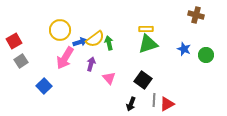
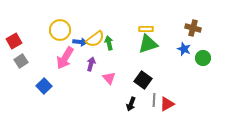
brown cross: moved 3 px left, 13 px down
blue arrow: rotated 24 degrees clockwise
green circle: moved 3 px left, 3 px down
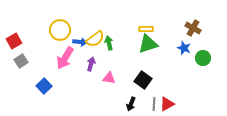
brown cross: rotated 14 degrees clockwise
blue star: moved 1 px up
pink triangle: rotated 40 degrees counterclockwise
gray line: moved 4 px down
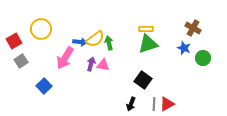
yellow circle: moved 19 px left, 1 px up
pink triangle: moved 6 px left, 13 px up
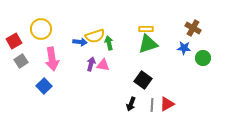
yellow semicircle: moved 3 px up; rotated 18 degrees clockwise
blue star: rotated 16 degrees counterclockwise
pink arrow: moved 13 px left, 1 px down; rotated 40 degrees counterclockwise
gray line: moved 2 px left, 1 px down
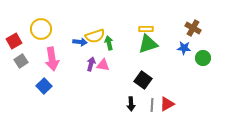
black arrow: rotated 24 degrees counterclockwise
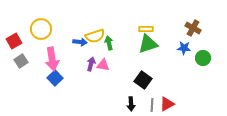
blue square: moved 11 px right, 8 px up
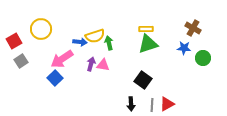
pink arrow: moved 10 px right; rotated 65 degrees clockwise
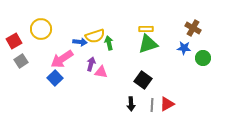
pink triangle: moved 2 px left, 7 px down
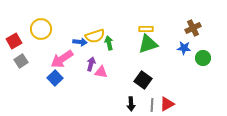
brown cross: rotated 35 degrees clockwise
